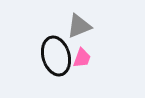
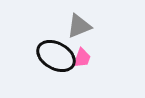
black ellipse: rotated 45 degrees counterclockwise
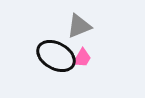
pink trapezoid: rotated 10 degrees clockwise
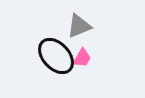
black ellipse: rotated 18 degrees clockwise
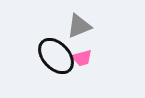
pink trapezoid: rotated 45 degrees clockwise
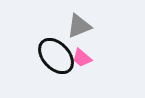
pink trapezoid: rotated 55 degrees clockwise
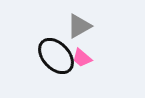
gray triangle: rotated 8 degrees counterclockwise
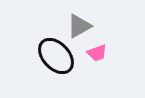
pink trapezoid: moved 15 px right, 5 px up; rotated 60 degrees counterclockwise
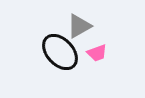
black ellipse: moved 4 px right, 4 px up
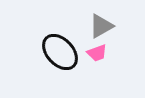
gray triangle: moved 22 px right
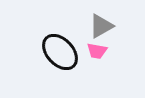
pink trapezoid: moved 2 px up; rotated 30 degrees clockwise
